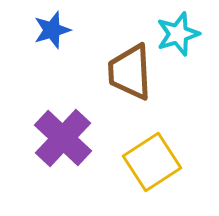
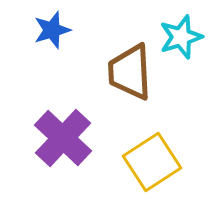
cyan star: moved 3 px right, 3 px down
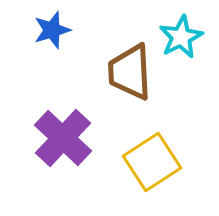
cyan star: rotated 9 degrees counterclockwise
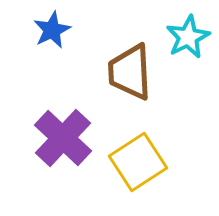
blue star: rotated 9 degrees counterclockwise
cyan star: moved 7 px right
yellow square: moved 14 px left
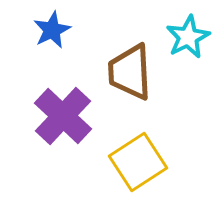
purple cross: moved 22 px up
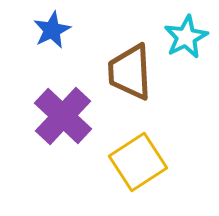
cyan star: moved 2 px left
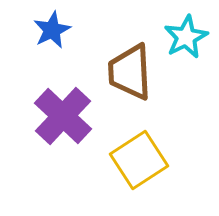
yellow square: moved 1 px right, 2 px up
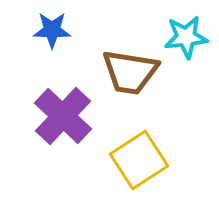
blue star: rotated 27 degrees clockwise
cyan star: rotated 21 degrees clockwise
brown trapezoid: rotated 78 degrees counterclockwise
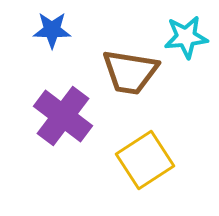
purple cross: rotated 6 degrees counterclockwise
yellow square: moved 6 px right
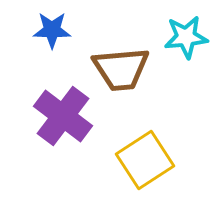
brown trapezoid: moved 9 px left, 3 px up; rotated 14 degrees counterclockwise
